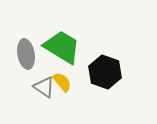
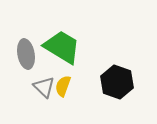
black hexagon: moved 12 px right, 10 px down
yellow semicircle: moved 1 px right, 4 px down; rotated 120 degrees counterclockwise
gray triangle: rotated 10 degrees clockwise
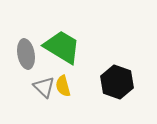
yellow semicircle: rotated 35 degrees counterclockwise
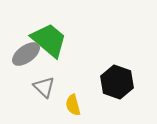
green trapezoid: moved 13 px left, 7 px up; rotated 9 degrees clockwise
gray ellipse: rotated 64 degrees clockwise
yellow semicircle: moved 10 px right, 19 px down
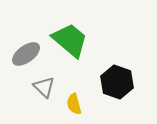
green trapezoid: moved 21 px right
yellow semicircle: moved 1 px right, 1 px up
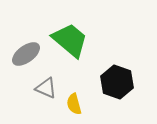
gray triangle: moved 2 px right, 1 px down; rotated 20 degrees counterclockwise
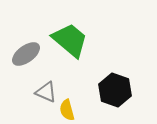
black hexagon: moved 2 px left, 8 px down
gray triangle: moved 4 px down
yellow semicircle: moved 7 px left, 6 px down
